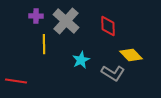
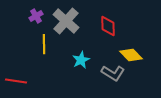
purple cross: rotated 32 degrees counterclockwise
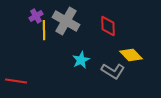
gray cross: rotated 12 degrees counterclockwise
yellow line: moved 14 px up
gray L-shape: moved 2 px up
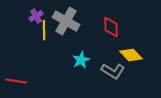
red diamond: moved 3 px right, 1 px down
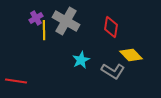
purple cross: moved 2 px down
red diamond: rotated 10 degrees clockwise
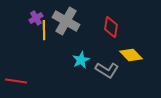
gray L-shape: moved 6 px left, 1 px up
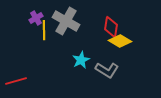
yellow diamond: moved 11 px left, 14 px up; rotated 15 degrees counterclockwise
red line: rotated 25 degrees counterclockwise
